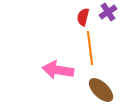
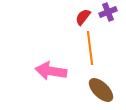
purple cross: rotated 12 degrees clockwise
red semicircle: rotated 24 degrees clockwise
pink arrow: moved 7 px left, 1 px down
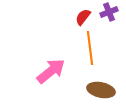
purple cross: moved 1 px right
pink arrow: rotated 132 degrees clockwise
brown ellipse: rotated 32 degrees counterclockwise
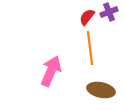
red semicircle: moved 4 px right
pink arrow: rotated 28 degrees counterclockwise
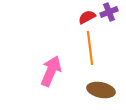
red semicircle: rotated 24 degrees clockwise
